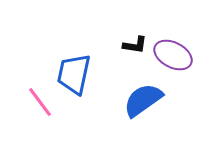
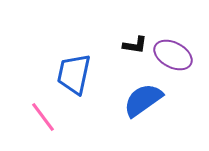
pink line: moved 3 px right, 15 px down
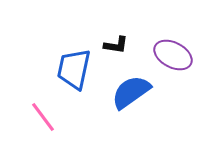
black L-shape: moved 19 px left
blue trapezoid: moved 5 px up
blue semicircle: moved 12 px left, 8 px up
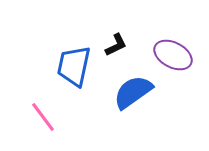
black L-shape: rotated 35 degrees counterclockwise
blue trapezoid: moved 3 px up
blue semicircle: moved 2 px right
